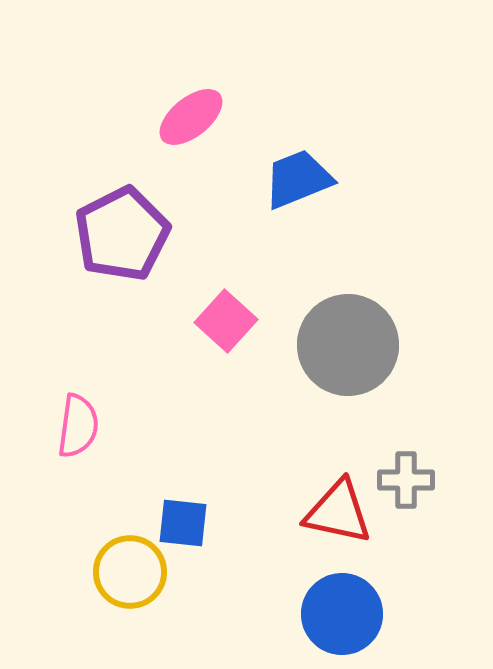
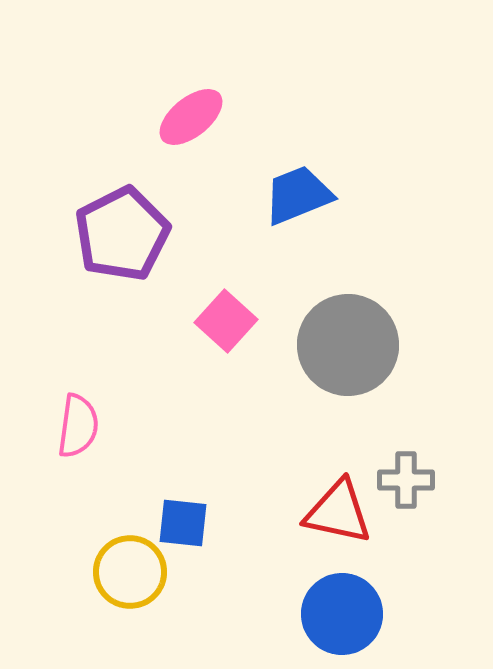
blue trapezoid: moved 16 px down
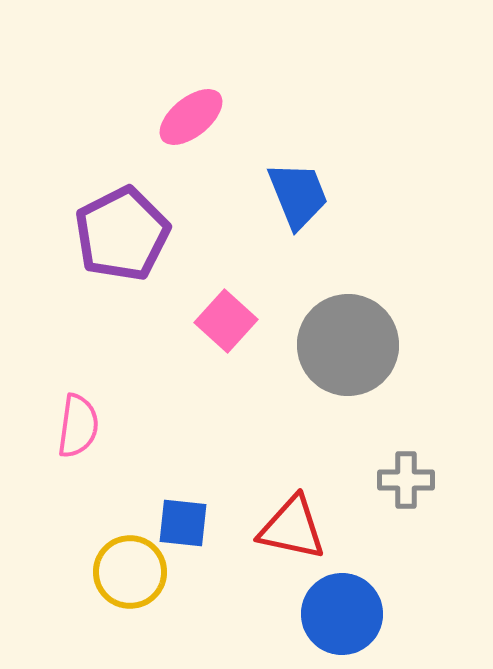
blue trapezoid: rotated 90 degrees clockwise
red triangle: moved 46 px left, 16 px down
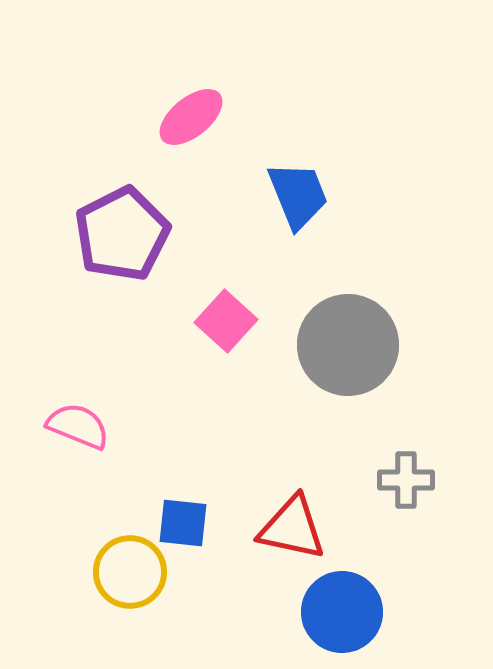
pink semicircle: rotated 76 degrees counterclockwise
blue circle: moved 2 px up
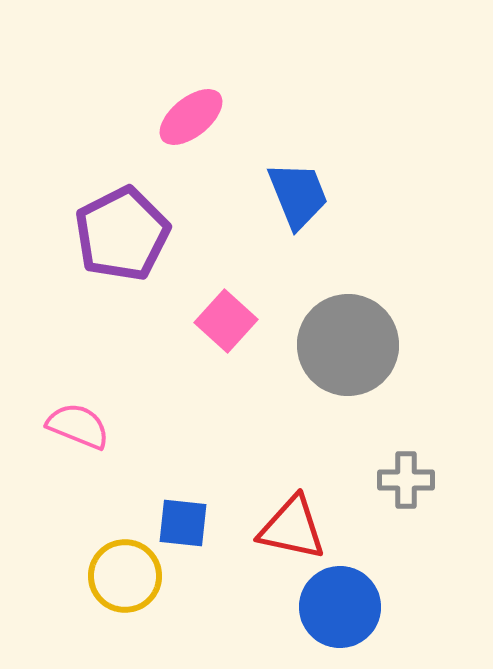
yellow circle: moved 5 px left, 4 px down
blue circle: moved 2 px left, 5 px up
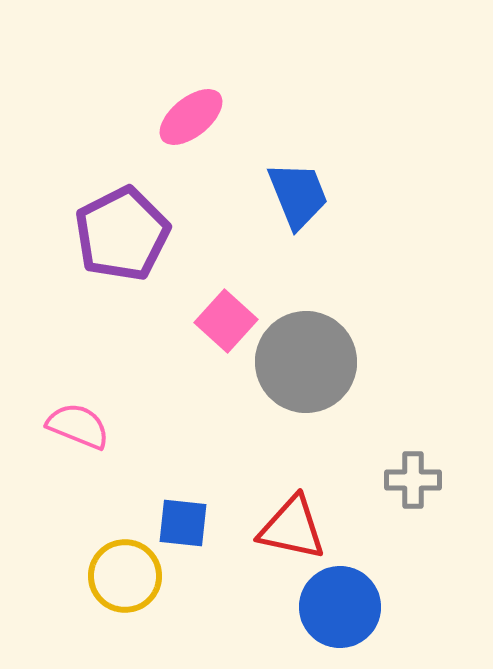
gray circle: moved 42 px left, 17 px down
gray cross: moved 7 px right
